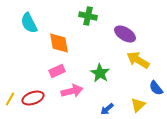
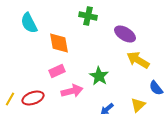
green star: moved 1 px left, 3 px down
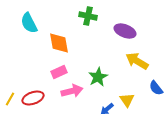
purple ellipse: moved 3 px up; rotated 10 degrees counterclockwise
yellow arrow: moved 1 px left, 1 px down
pink rectangle: moved 2 px right, 1 px down
green star: moved 1 px left, 1 px down; rotated 12 degrees clockwise
yellow triangle: moved 11 px left, 5 px up; rotated 21 degrees counterclockwise
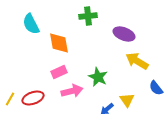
green cross: rotated 18 degrees counterclockwise
cyan semicircle: moved 2 px right, 1 px down
purple ellipse: moved 1 px left, 3 px down
green star: rotated 18 degrees counterclockwise
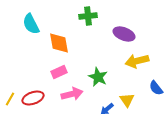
yellow arrow: rotated 45 degrees counterclockwise
pink arrow: moved 3 px down
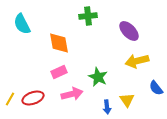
cyan semicircle: moved 9 px left
purple ellipse: moved 5 px right, 3 px up; rotated 25 degrees clockwise
blue arrow: moved 2 px up; rotated 56 degrees counterclockwise
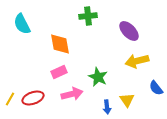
orange diamond: moved 1 px right, 1 px down
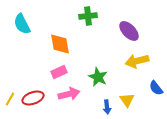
pink arrow: moved 3 px left
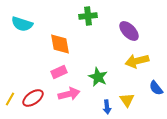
cyan semicircle: rotated 45 degrees counterclockwise
red ellipse: rotated 15 degrees counterclockwise
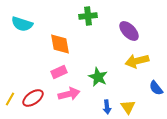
yellow triangle: moved 1 px right, 7 px down
